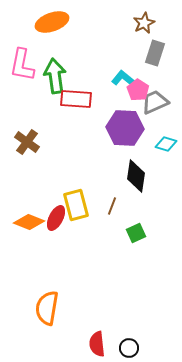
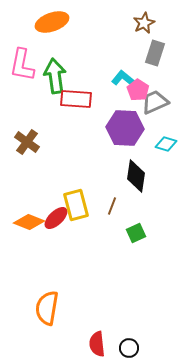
red ellipse: rotated 20 degrees clockwise
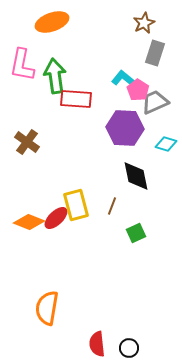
black diamond: rotated 20 degrees counterclockwise
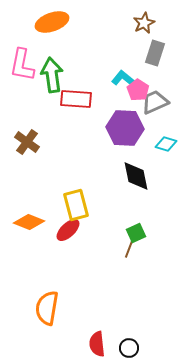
green arrow: moved 3 px left, 1 px up
brown line: moved 17 px right, 43 px down
red ellipse: moved 12 px right, 12 px down
